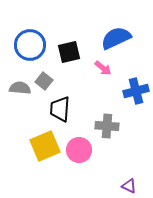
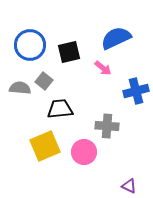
black trapezoid: rotated 80 degrees clockwise
pink circle: moved 5 px right, 2 px down
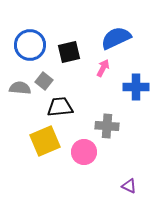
pink arrow: rotated 102 degrees counterclockwise
blue cross: moved 4 px up; rotated 15 degrees clockwise
black trapezoid: moved 2 px up
yellow square: moved 5 px up
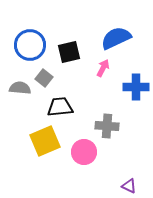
gray square: moved 3 px up
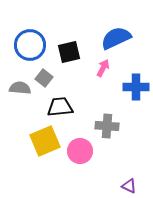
pink circle: moved 4 px left, 1 px up
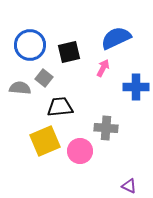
gray cross: moved 1 px left, 2 px down
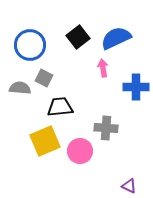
black square: moved 9 px right, 15 px up; rotated 25 degrees counterclockwise
pink arrow: rotated 36 degrees counterclockwise
gray square: rotated 12 degrees counterclockwise
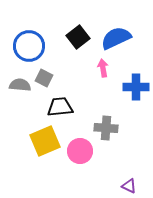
blue circle: moved 1 px left, 1 px down
gray semicircle: moved 3 px up
